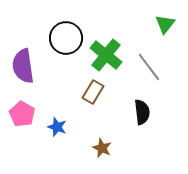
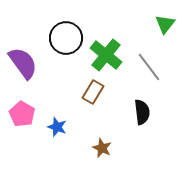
purple semicircle: moved 3 px up; rotated 152 degrees clockwise
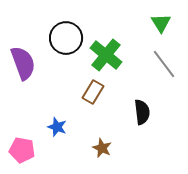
green triangle: moved 4 px left, 1 px up; rotated 10 degrees counterclockwise
purple semicircle: rotated 16 degrees clockwise
gray line: moved 15 px right, 3 px up
pink pentagon: moved 36 px down; rotated 20 degrees counterclockwise
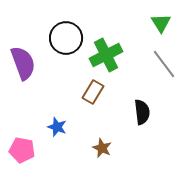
green cross: rotated 24 degrees clockwise
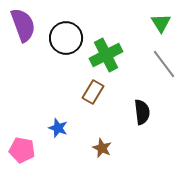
purple semicircle: moved 38 px up
blue star: moved 1 px right, 1 px down
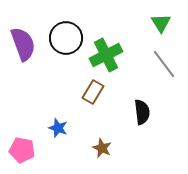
purple semicircle: moved 19 px down
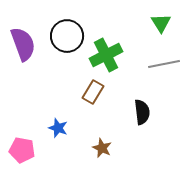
black circle: moved 1 px right, 2 px up
gray line: rotated 64 degrees counterclockwise
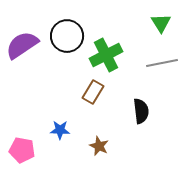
purple semicircle: moved 1 px left, 1 px down; rotated 104 degrees counterclockwise
gray line: moved 2 px left, 1 px up
black semicircle: moved 1 px left, 1 px up
blue star: moved 2 px right, 2 px down; rotated 18 degrees counterclockwise
brown star: moved 3 px left, 2 px up
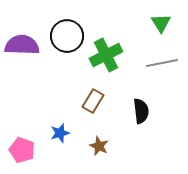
purple semicircle: rotated 36 degrees clockwise
brown rectangle: moved 9 px down
blue star: moved 3 px down; rotated 18 degrees counterclockwise
pink pentagon: rotated 10 degrees clockwise
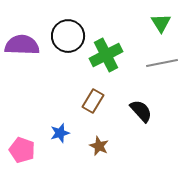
black circle: moved 1 px right
black semicircle: rotated 35 degrees counterclockwise
